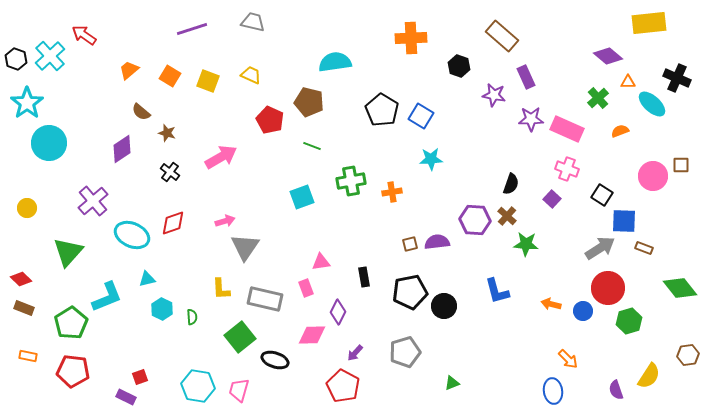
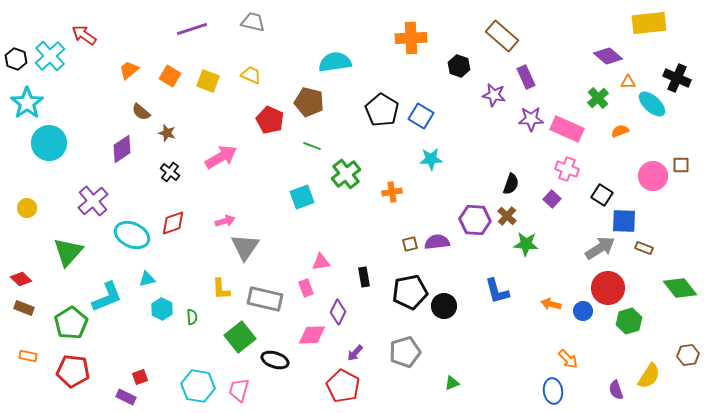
green cross at (351, 181): moved 5 px left, 7 px up; rotated 28 degrees counterclockwise
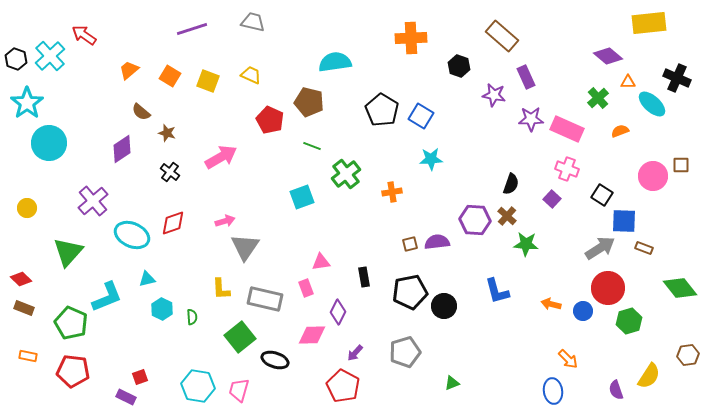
green pentagon at (71, 323): rotated 16 degrees counterclockwise
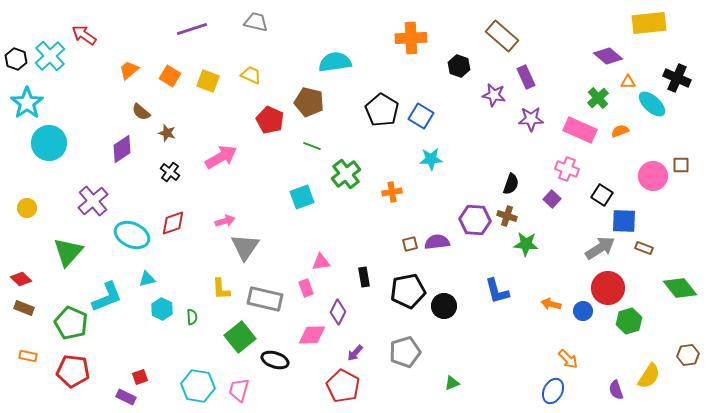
gray trapezoid at (253, 22): moved 3 px right
pink rectangle at (567, 129): moved 13 px right, 1 px down
brown cross at (507, 216): rotated 24 degrees counterclockwise
black pentagon at (410, 292): moved 2 px left, 1 px up
blue ellipse at (553, 391): rotated 35 degrees clockwise
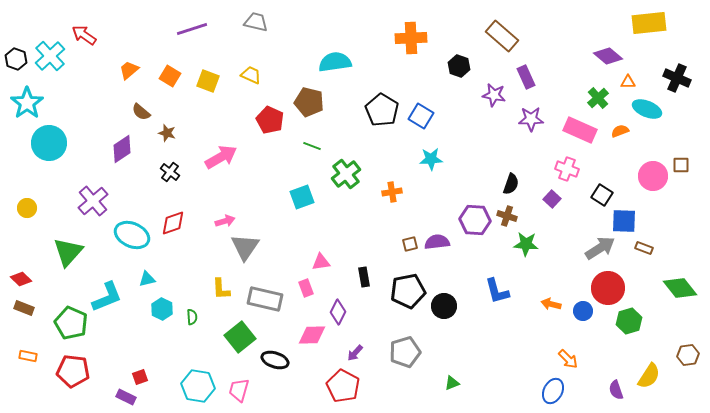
cyan ellipse at (652, 104): moved 5 px left, 5 px down; rotated 20 degrees counterclockwise
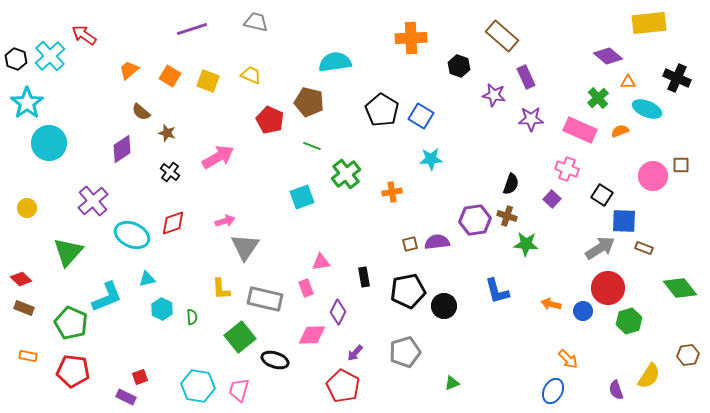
pink arrow at (221, 157): moved 3 px left
purple hexagon at (475, 220): rotated 12 degrees counterclockwise
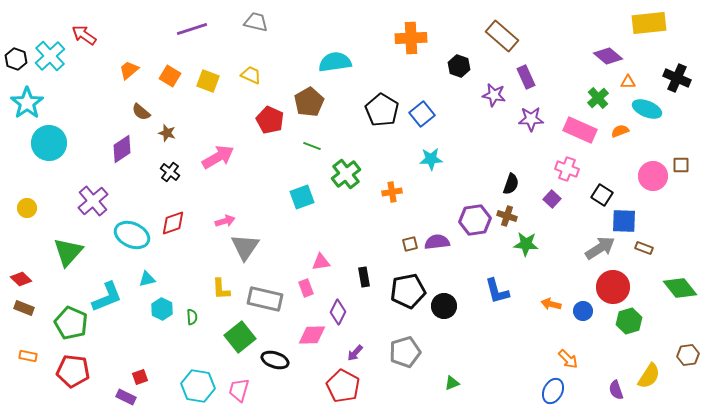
brown pentagon at (309, 102): rotated 28 degrees clockwise
blue square at (421, 116): moved 1 px right, 2 px up; rotated 20 degrees clockwise
red circle at (608, 288): moved 5 px right, 1 px up
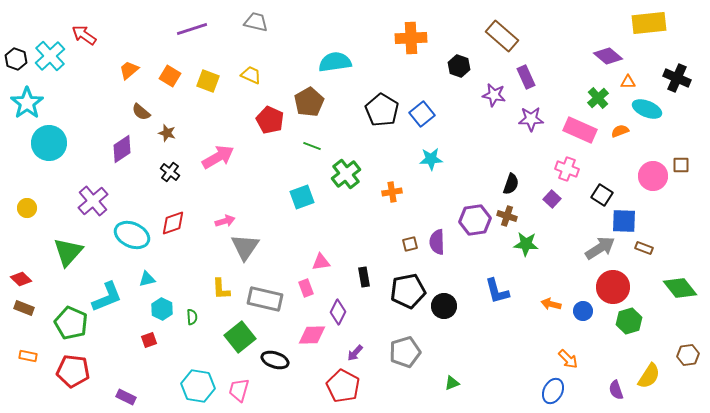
purple semicircle at (437, 242): rotated 85 degrees counterclockwise
red square at (140, 377): moved 9 px right, 37 px up
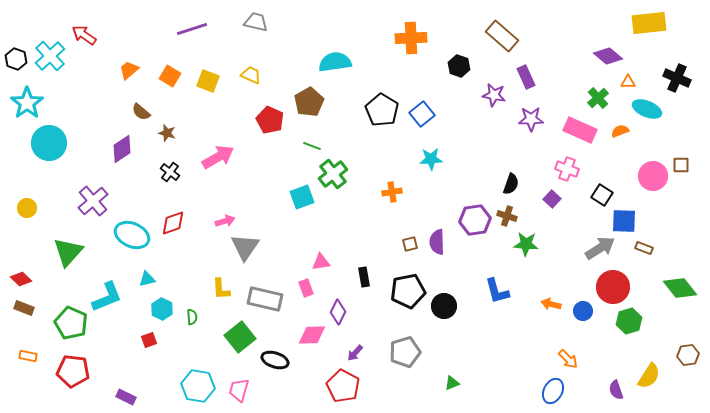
green cross at (346, 174): moved 13 px left
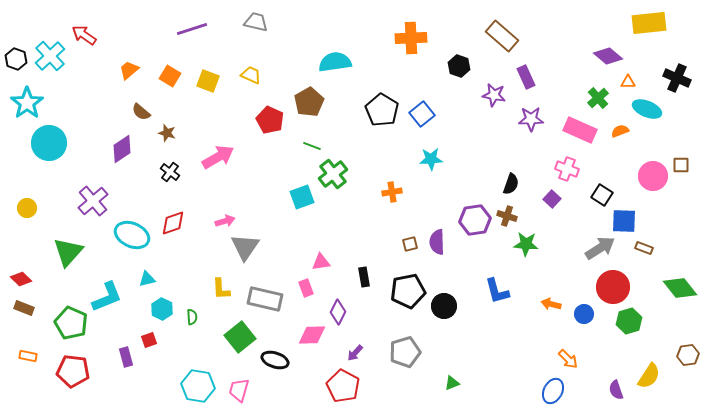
blue circle at (583, 311): moved 1 px right, 3 px down
purple rectangle at (126, 397): moved 40 px up; rotated 48 degrees clockwise
